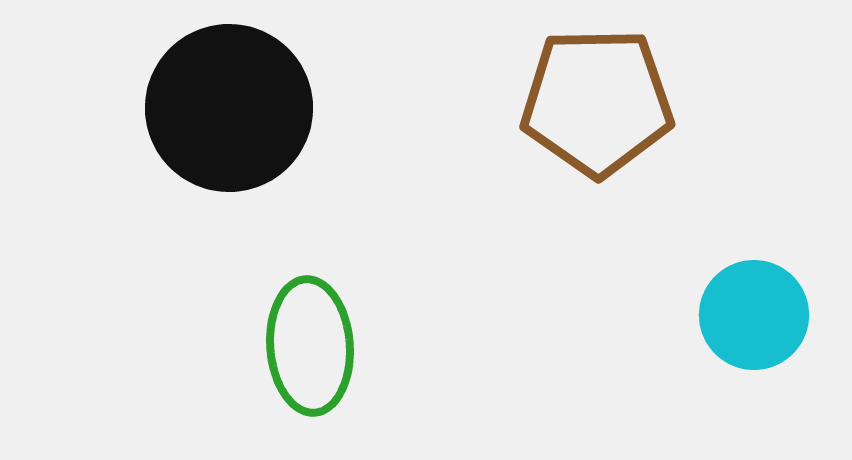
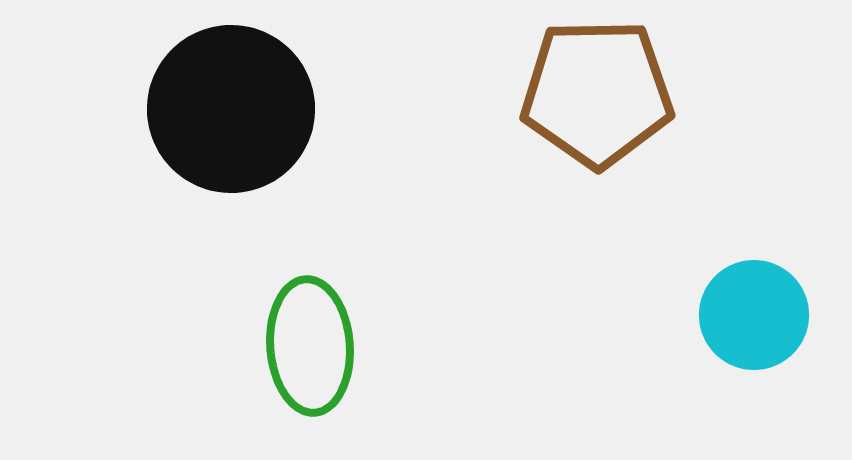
brown pentagon: moved 9 px up
black circle: moved 2 px right, 1 px down
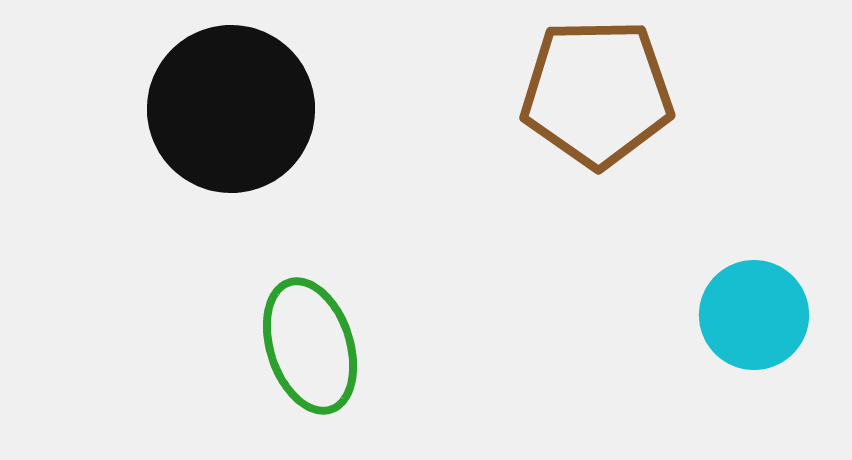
green ellipse: rotated 14 degrees counterclockwise
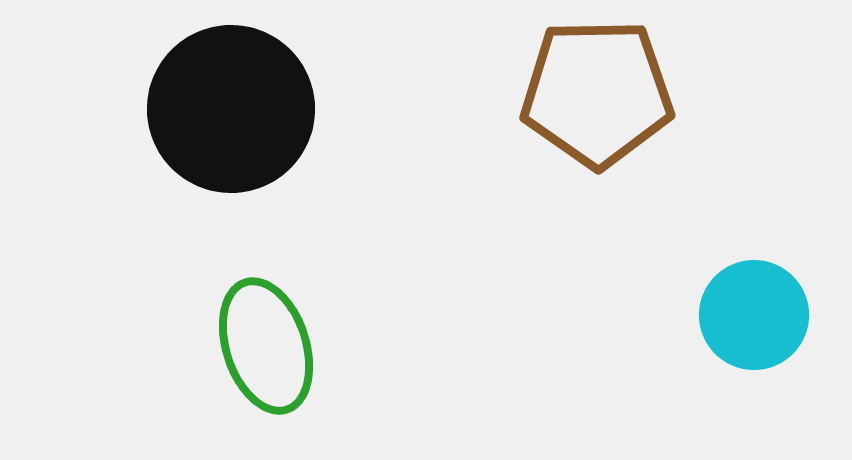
green ellipse: moved 44 px left
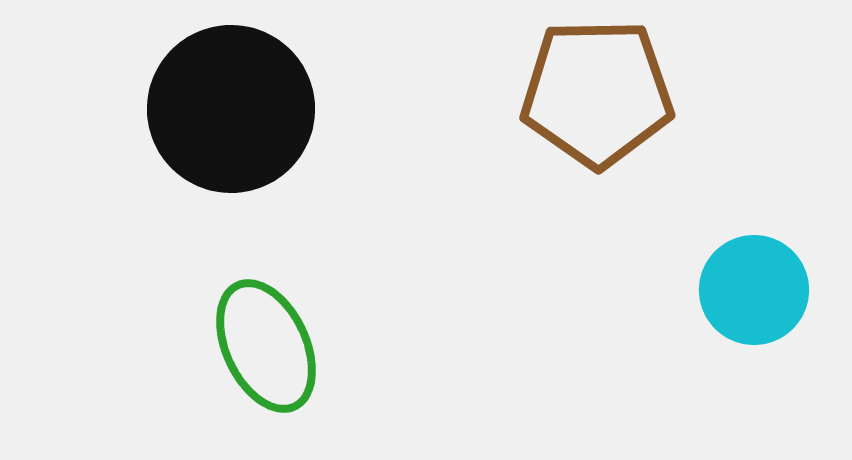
cyan circle: moved 25 px up
green ellipse: rotated 7 degrees counterclockwise
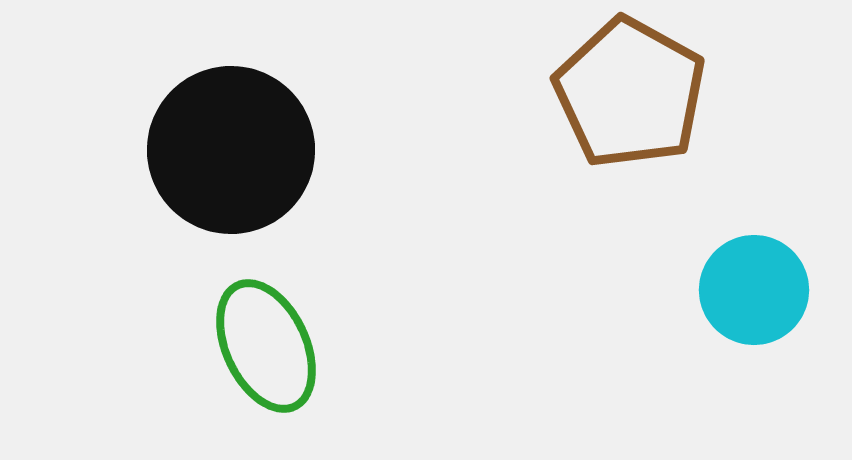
brown pentagon: moved 33 px right; rotated 30 degrees clockwise
black circle: moved 41 px down
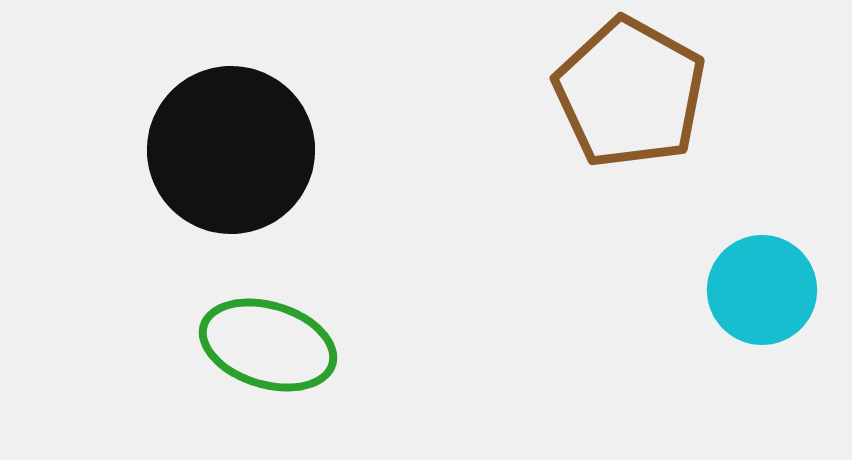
cyan circle: moved 8 px right
green ellipse: moved 2 px right, 1 px up; rotated 48 degrees counterclockwise
